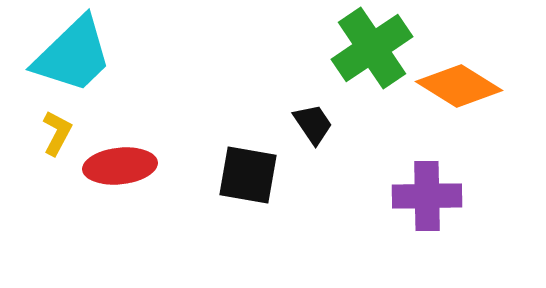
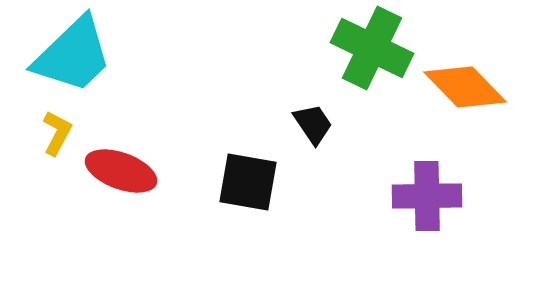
green cross: rotated 30 degrees counterclockwise
orange diamond: moved 6 px right, 1 px down; rotated 14 degrees clockwise
red ellipse: moved 1 px right, 5 px down; rotated 26 degrees clockwise
black square: moved 7 px down
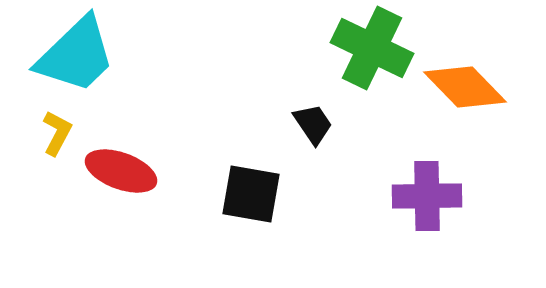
cyan trapezoid: moved 3 px right
black square: moved 3 px right, 12 px down
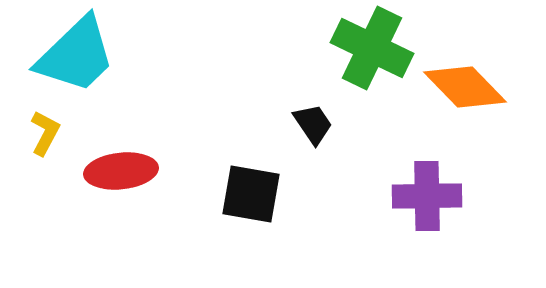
yellow L-shape: moved 12 px left
red ellipse: rotated 26 degrees counterclockwise
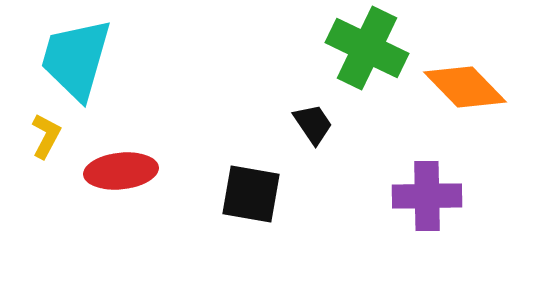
green cross: moved 5 px left
cyan trapezoid: moved 4 px down; rotated 150 degrees clockwise
yellow L-shape: moved 1 px right, 3 px down
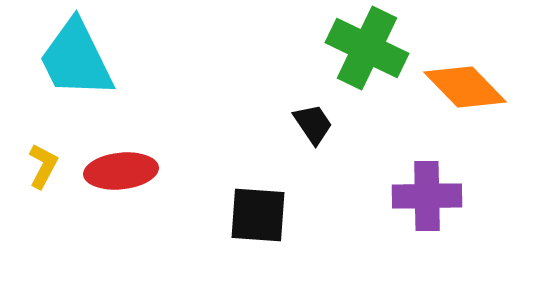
cyan trapezoid: rotated 42 degrees counterclockwise
yellow L-shape: moved 3 px left, 30 px down
black square: moved 7 px right, 21 px down; rotated 6 degrees counterclockwise
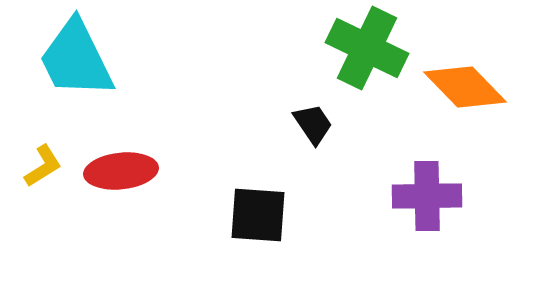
yellow L-shape: rotated 30 degrees clockwise
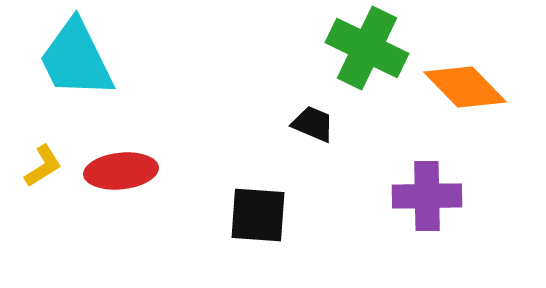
black trapezoid: rotated 33 degrees counterclockwise
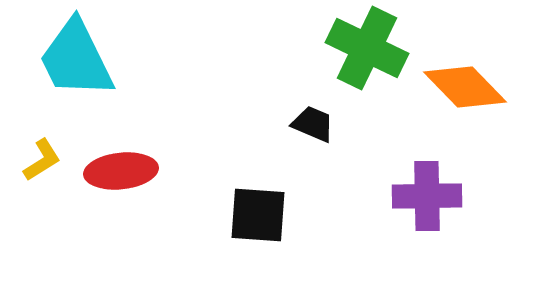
yellow L-shape: moved 1 px left, 6 px up
